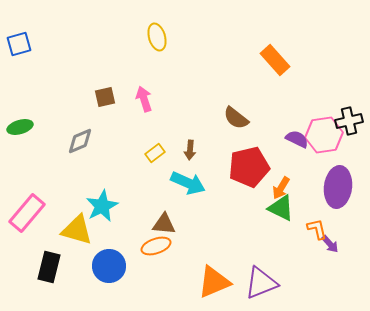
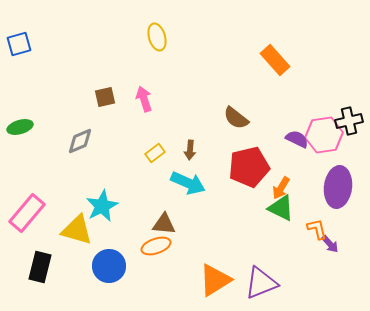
black rectangle: moved 9 px left
orange triangle: moved 1 px right, 2 px up; rotated 9 degrees counterclockwise
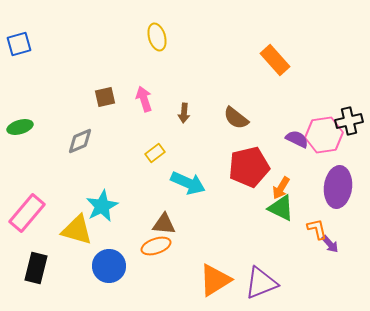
brown arrow: moved 6 px left, 37 px up
black rectangle: moved 4 px left, 1 px down
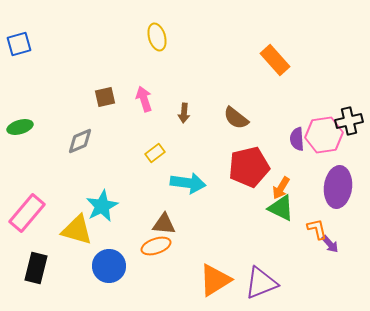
purple semicircle: rotated 120 degrees counterclockwise
cyan arrow: rotated 16 degrees counterclockwise
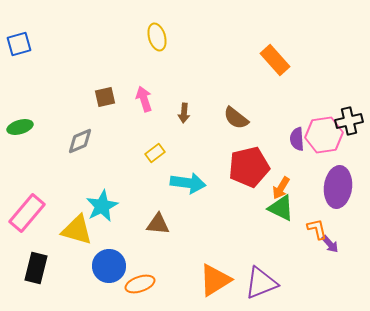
brown triangle: moved 6 px left
orange ellipse: moved 16 px left, 38 px down
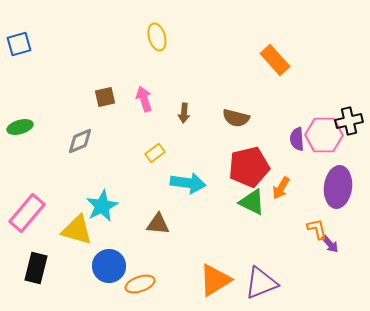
brown semicircle: rotated 24 degrees counterclockwise
pink hexagon: rotated 9 degrees clockwise
green triangle: moved 29 px left, 6 px up
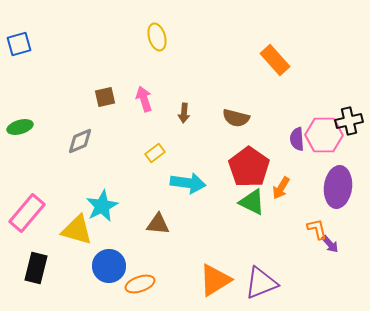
red pentagon: rotated 24 degrees counterclockwise
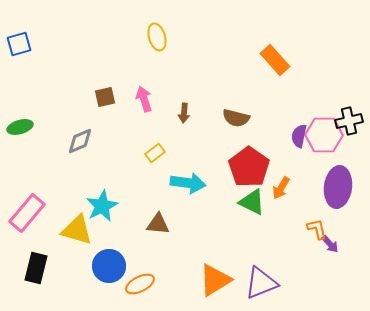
purple semicircle: moved 2 px right, 3 px up; rotated 15 degrees clockwise
orange ellipse: rotated 8 degrees counterclockwise
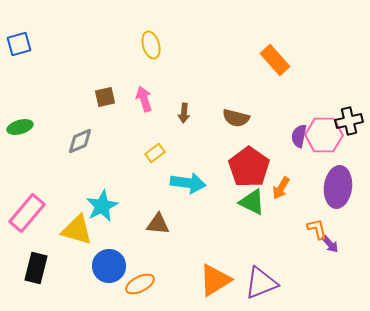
yellow ellipse: moved 6 px left, 8 px down
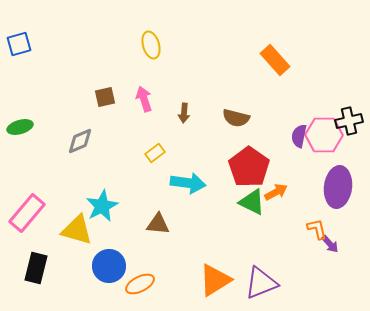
orange arrow: moved 5 px left, 4 px down; rotated 150 degrees counterclockwise
